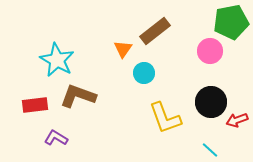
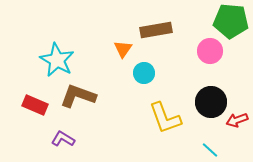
green pentagon: moved 1 px up; rotated 16 degrees clockwise
brown rectangle: moved 1 px right, 1 px up; rotated 28 degrees clockwise
red rectangle: rotated 30 degrees clockwise
purple L-shape: moved 7 px right, 1 px down
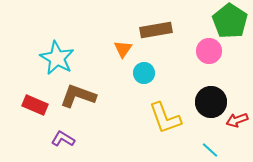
green pentagon: moved 1 px left; rotated 28 degrees clockwise
pink circle: moved 1 px left
cyan star: moved 2 px up
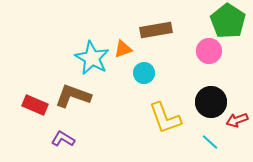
green pentagon: moved 2 px left
orange triangle: rotated 36 degrees clockwise
cyan star: moved 35 px right
brown L-shape: moved 5 px left
cyan line: moved 8 px up
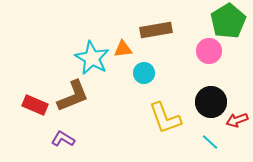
green pentagon: rotated 8 degrees clockwise
orange triangle: rotated 12 degrees clockwise
brown L-shape: rotated 138 degrees clockwise
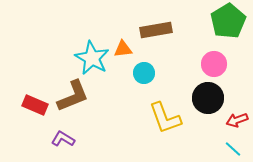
pink circle: moved 5 px right, 13 px down
black circle: moved 3 px left, 4 px up
cyan line: moved 23 px right, 7 px down
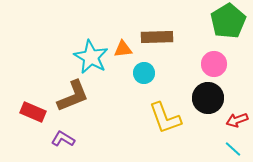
brown rectangle: moved 1 px right, 7 px down; rotated 8 degrees clockwise
cyan star: moved 1 px left, 1 px up
red rectangle: moved 2 px left, 7 px down
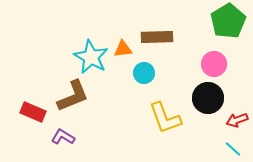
purple L-shape: moved 2 px up
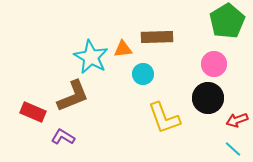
green pentagon: moved 1 px left
cyan circle: moved 1 px left, 1 px down
yellow L-shape: moved 1 px left
